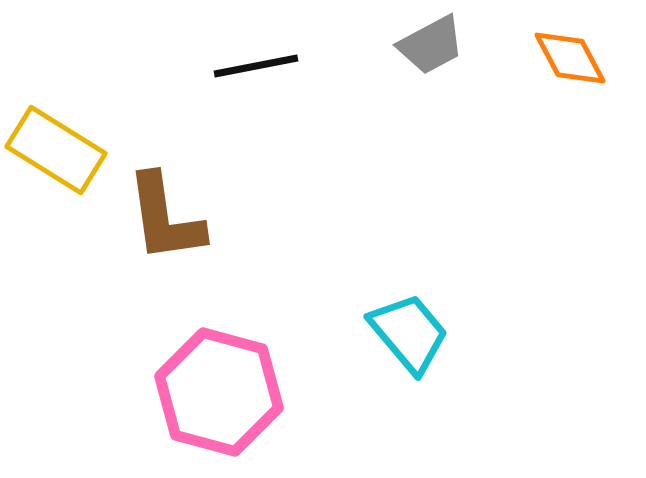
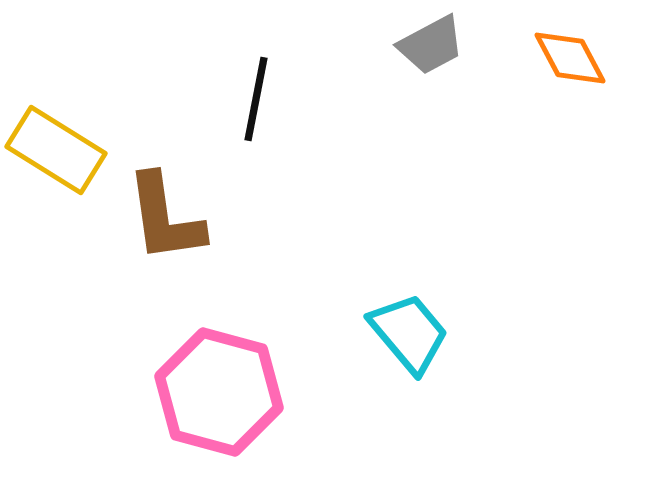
black line: moved 33 px down; rotated 68 degrees counterclockwise
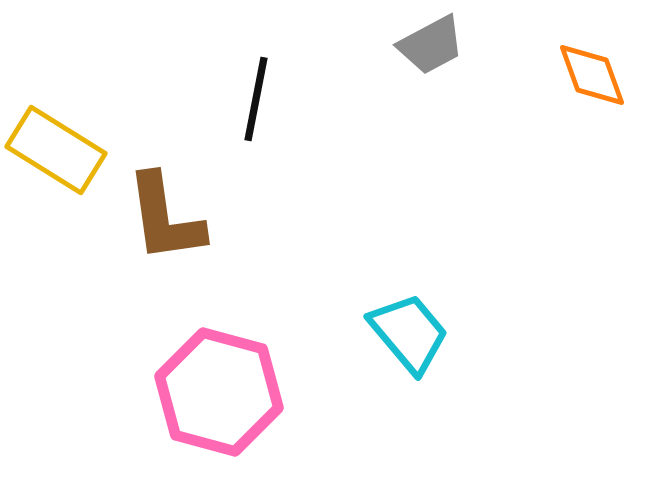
orange diamond: moved 22 px right, 17 px down; rotated 8 degrees clockwise
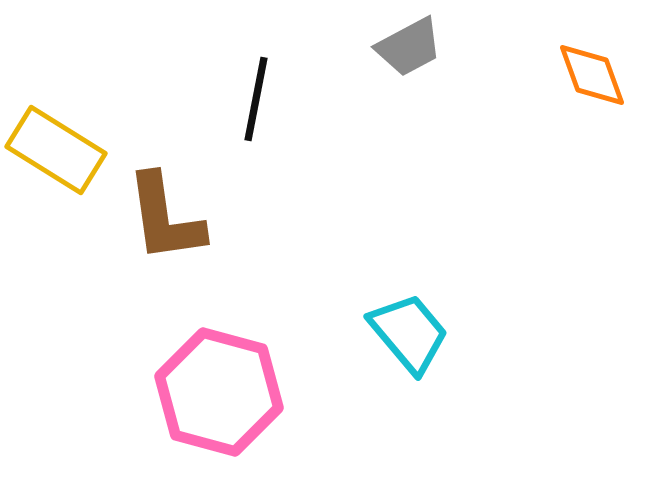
gray trapezoid: moved 22 px left, 2 px down
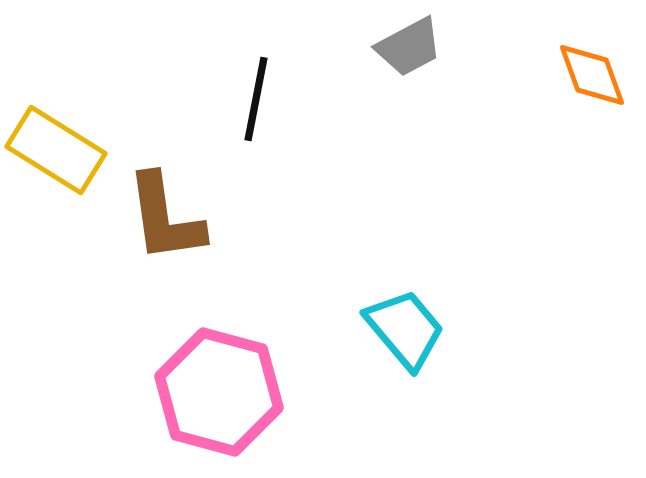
cyan trapezoid: moved 4 px left, 4 px up
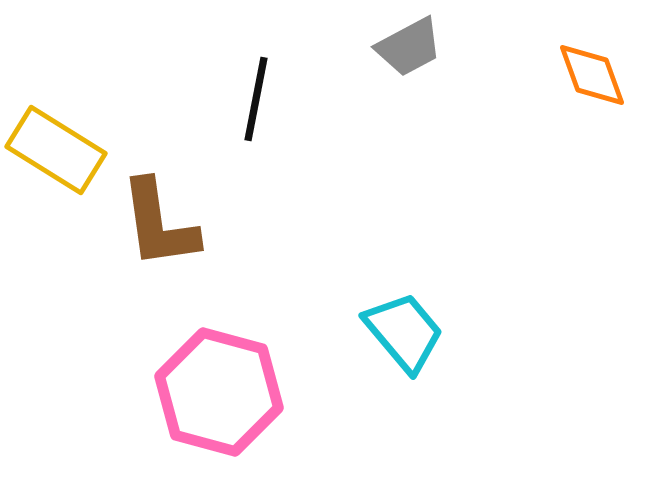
brown L-shape: moved 6 px left, 6 px down
cyan trapezoid: moved 1 px left, 3 px down
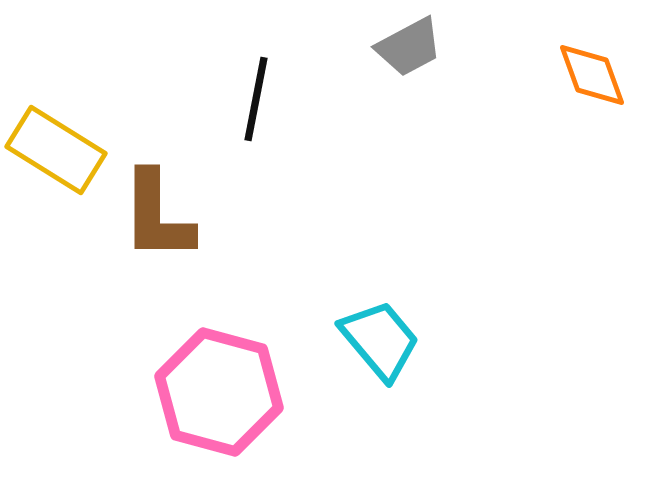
brown L-shape: moved 2 px left, 8 px up; rotated 8 degrees clockwise
cyan trapezoid: moved 24 px left, 8 px down
